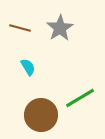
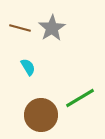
gray star: moved 8 px left
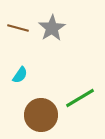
brown line: moved 2 px left
cyan semicircle: moved 8 px left, 8 px down; rotated 66 degrees clockwise
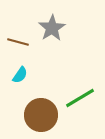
brown line: moved 14 px down
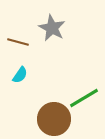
gray star: rotated 12 degrees counterclockwise
green line: moved 4 px right
brown circle: moved 13 px right, 4 px down
